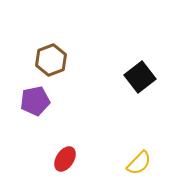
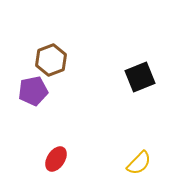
black square: rotated 16 degrees clockwise
purple pentagon: moved 2 px left, 10 px up
red ellipse: moved 9 px left
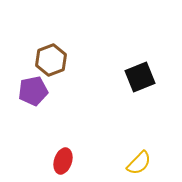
red ellipse: moved 7 px right, 2 px down; rotated 15 degrees counterclockwise
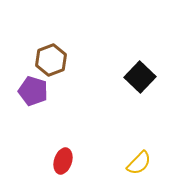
black square: rotated 24 degrees counterclockwise
purple pentagon: rotated 28 degrees clockwise
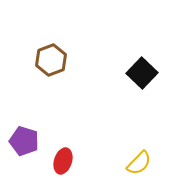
black square: moved 2 px right, 4 px up
purple pentagon: moved 9 px left, 50 px down
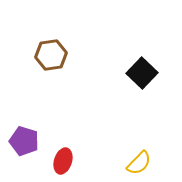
brown hexagon: moved 5 px up; rotated 12 degrees clockwise
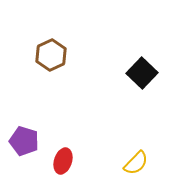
brown hexagon: rotated 16 degrees counterclockwise
yellow semicircle: moved 3 px left
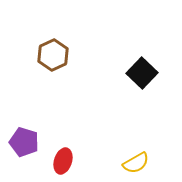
brown hexagon: moved 2 px right
purple pentagon: moved 1 px down
yellow semicircle: rotated 16 degrees clockwise
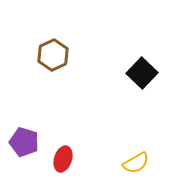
red ellipse: moved 2 px up
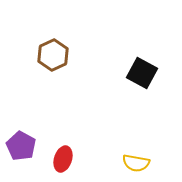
black square: rotated 16 degrees counterclockwise
purple pentagon: moved 3 px left, 4 px down; rotated 12 degrees clockwise
yellow semicircle: rotated 40 degrees clockwise
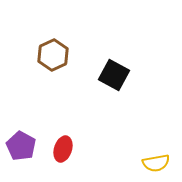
black square: moved 28 px left, 2 px down
red ellipse: moved 10 px up
yellow semicircle: moved 20 px right; rotated 20 degrees counterclockwise
